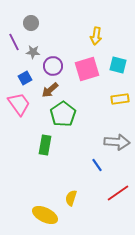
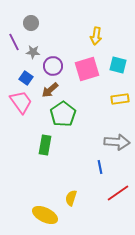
blue square: moved 1 px right; rotated 24 degrees counterclockwise
pink trapezoid: moved 2 px right, 2 px up
blue line: moved 3 px right, 2 px down; rotated 24 degrees clockwise
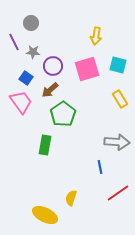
yellow rectangle: rotated 66 degrees clockwise
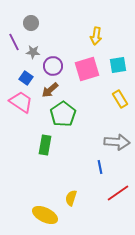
cyan square: rotated 24 degrees counterclockwise
pink trapezoid: rotated 20 degrees counterclockwise
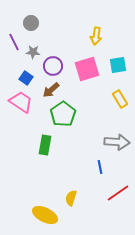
brown arrow: moved 1 px right
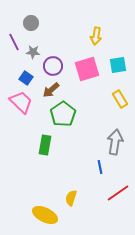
pink trapezoid: rotated 10 degrees clockwise
gray arrow: moved 2 px left; rotated 85 degrees counterclockwise
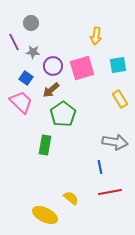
pink square: moved 5 px left, 1 px up
gray arrow: rotated 90 degrees clockwise
red line: moved 8 px left, 1 px up; rotated 25 degrees clockwise
yellow semicircle: rotated 112 degrees clockwise
